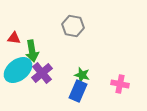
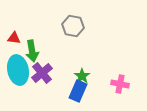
cyan ellipse: rotated 64 degrees counterclockwise
green star: moved 1 px down; rotated 21 degrees clockwise
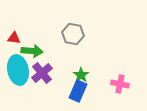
gray hexagon: moved 8 px down
green arrow: rotated 75 degrees counterclockwise
green star: moved 1 px left, 1 px up
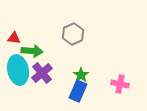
gray hexagon: rotated 25 degrees clockwise
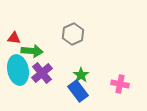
blue rectangle: rotated 60 degrees counterclockwise
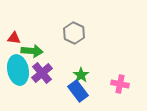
gray hexagon: moved 1 px right, 1 px up; rotated 10 degrees counterclockwise
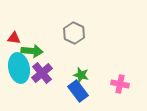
cyan ellipse: moved 1 px right, 2 px up
green star: rotated 21 degrees counterclockwise
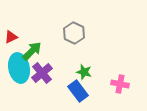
red triangle: moved 3 px left, 1 px up; rotated 32 degrees counterclockwise
green arrow: rotated 50 degrees counterclockwise
green star: moved 3 px right, 3 px up
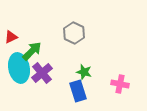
blue rectangle: rotated 20 degrees clockwise
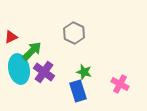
cyan ellipse: moved 1 px down
purple cross: moved 2 px right, 1 px up; rotated 15 degrees counterclockwise
pink cross: rotated 18 degrees clockwise
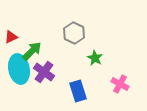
green star: moved 11 px right, 14 px up; rotated 14 degrees clockwise
